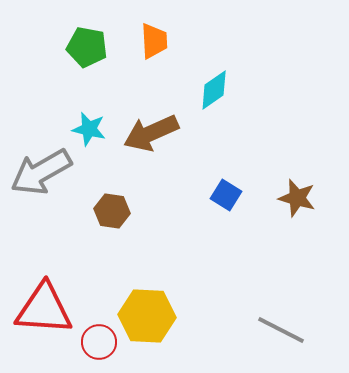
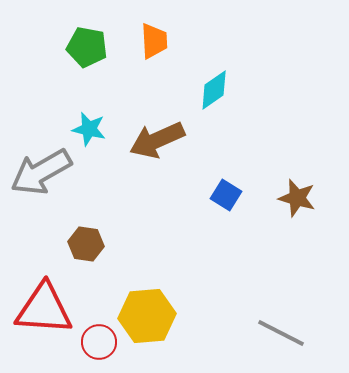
brown arrow: moved 6 px right, 7 px down
brown hexagon: moved 26 px left, 33 px down
yellow hexagon: rotated 8 degrees counterclockwise
gray line: moved 3 px down
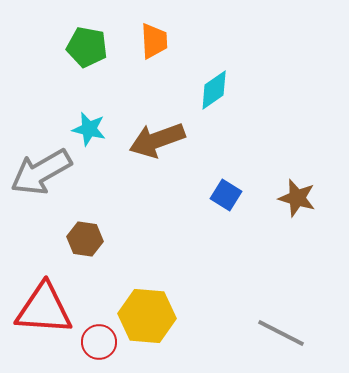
brown arrow: rotated 4 degrees clockwise
brown hexagon: moved 1 px left, 5 px up
yellow hexagon: rotated 10 degrees clockwise
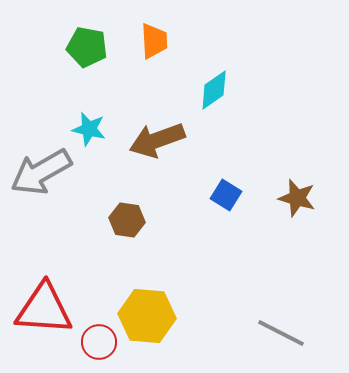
brown hexagon: moved 42 px right, 19 px up
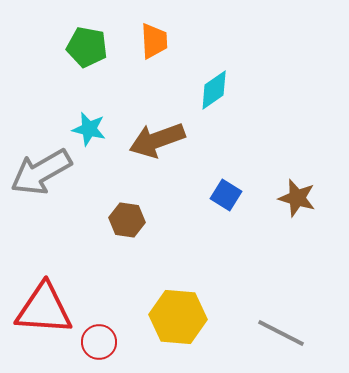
yellow hexagon: moved 31 px right, 1 px down
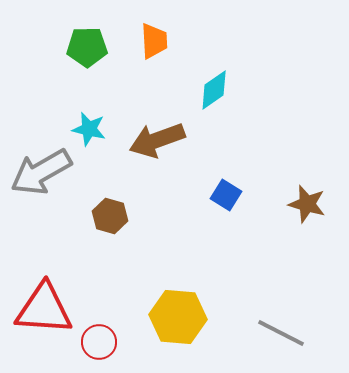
green pentagon: rotated 12 degrees counterclockwise
brown star: moved 10 px right, 6 px down
brown hexagon: moved 17 px left, 4 px up; rotated 8 degrees clockwise
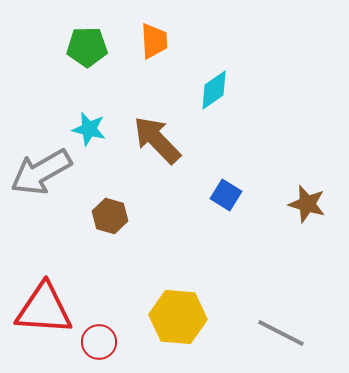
brown arrow: rotated 66 degrees clockwise
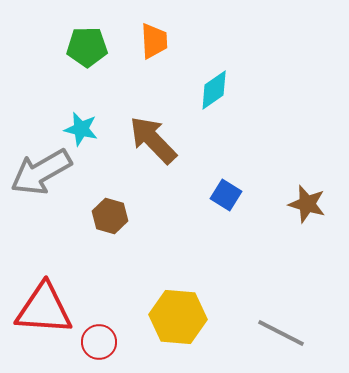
cyan star: moved 8 px left
brown arrow: moved 4 px left
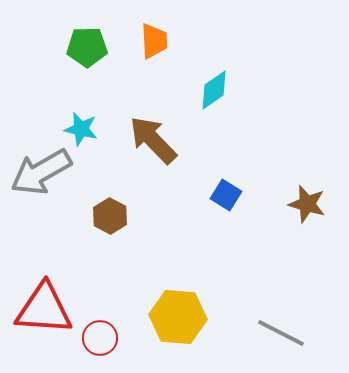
brown hexagon: rotated 12 degrees clockwise
red circle: moved 1 px right, 4 px up
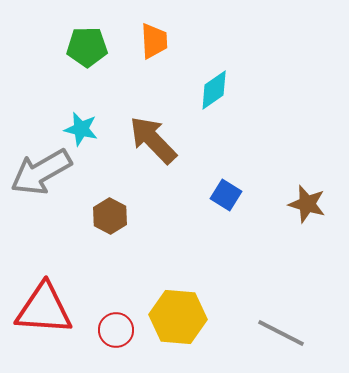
red circle: moved 16 px right, 8 px up
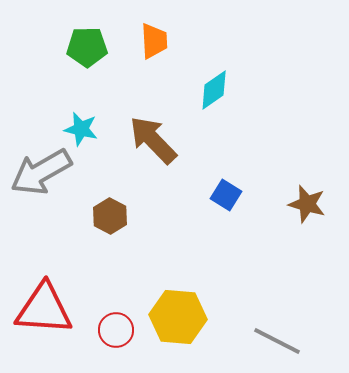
gray line: moved 4 px left, 8 px down
